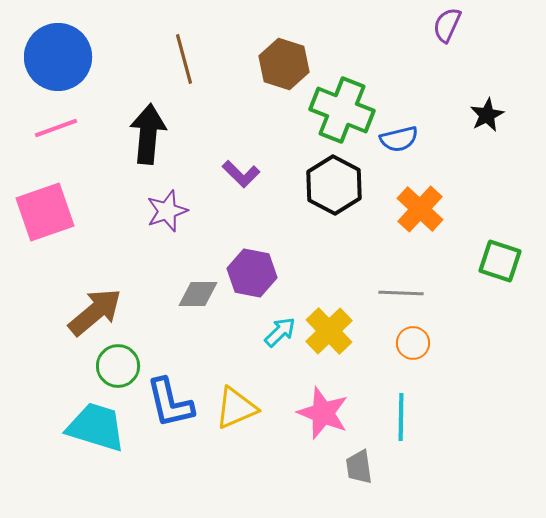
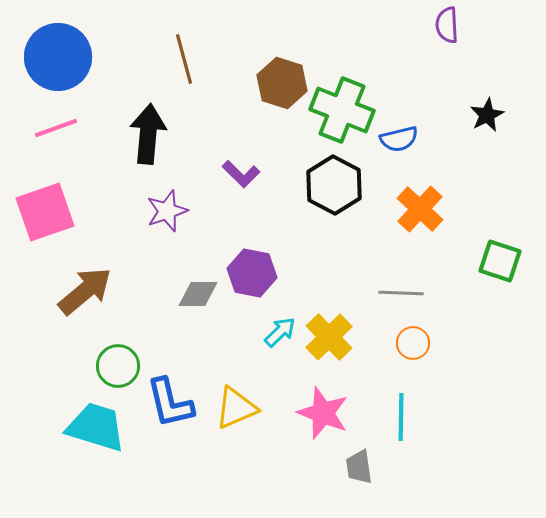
purple semicircle: rotated 27 degrees counterclockwise
brown hexagon: moved 2 px left, 19 px down
brown arrow: moved 10 px left, 21 px up
yellow cross: moved 6 px down
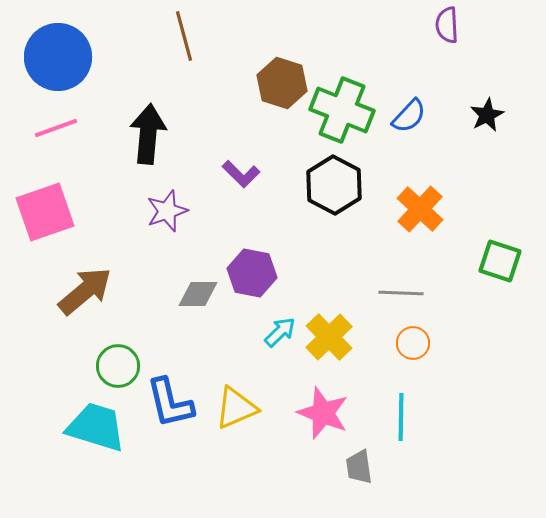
brown line: moved 23 px up
blue semicircle: moved 10 px right, 23 px up; rotated 33 degrees counterclockwise
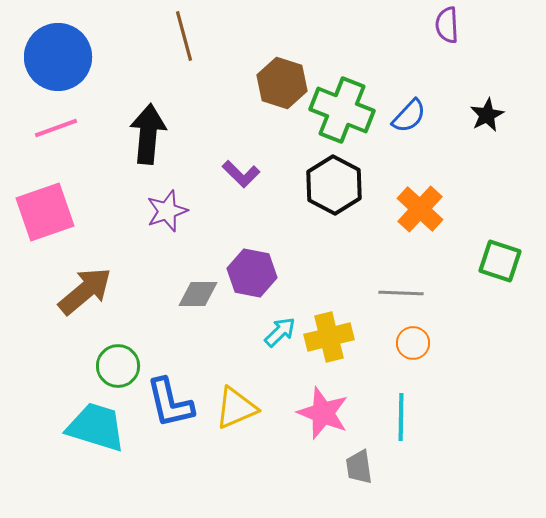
yellow cross: rotated 30 degrees clockwise
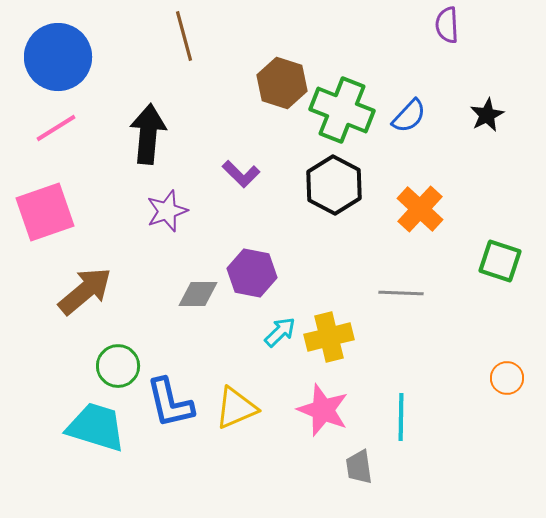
pink line: rotated 12 degrees counterclockwise
orange circle: moved 94 px right, 35 px down
pink star: moved 3 px up
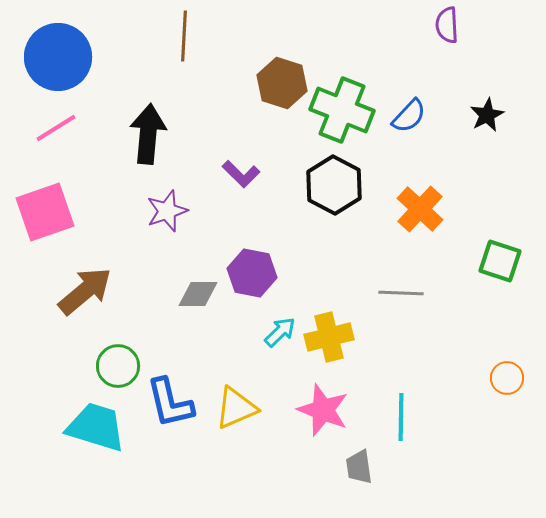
brown line: rotated 18 degrees clockwise
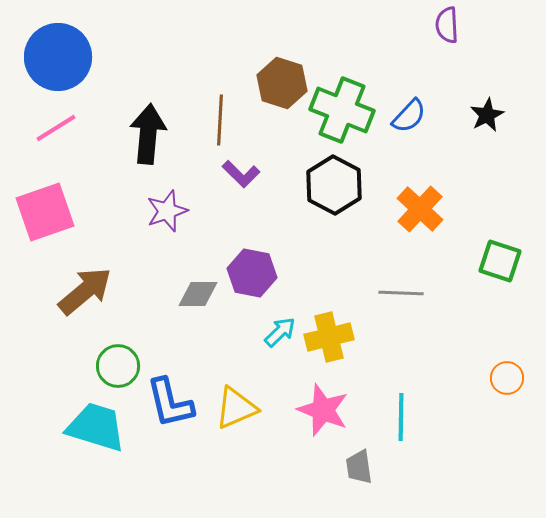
brown line: moved 36 px right, 84 px down
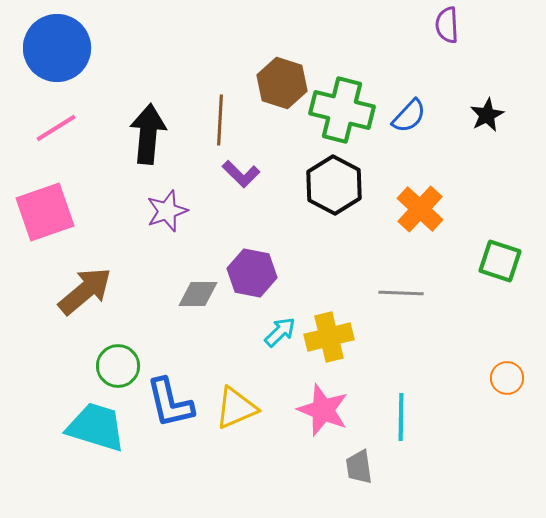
blue circle: moved 1 px left, 9 px up
green cross: rotated 8 degrees counterclockwise
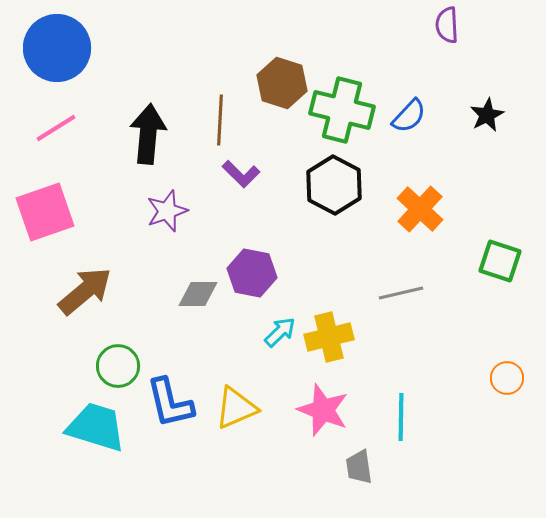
gray line: rotated 15 degrees counterclockwise
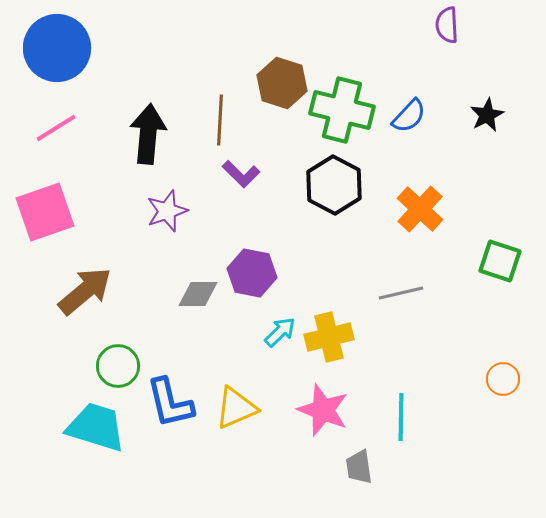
orange circle: moved 4 px left, 1 px down
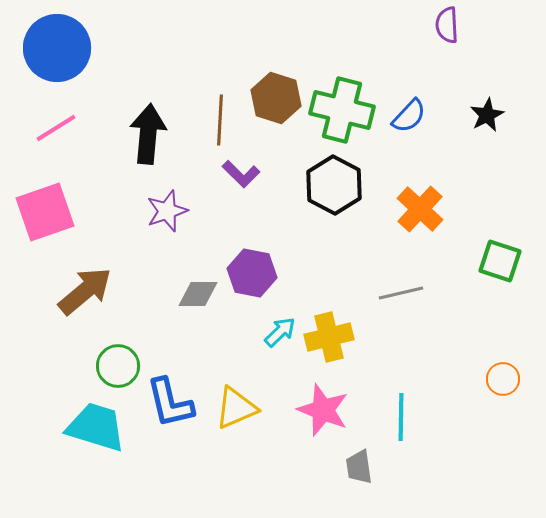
brown hexagon: moved 6 px left, 15 px down
